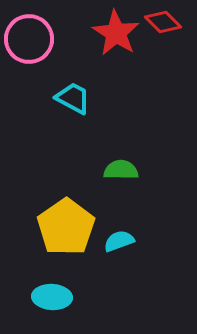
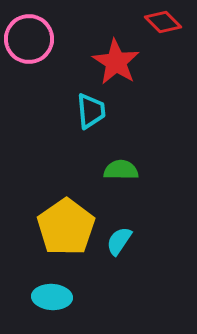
red star: moved 29 px down
cyan trapezoid: moved 18 px right, 13 px down; rotated 57 degrees clockwise
cyan semicircle: rotated 36 degrees counterclockwise
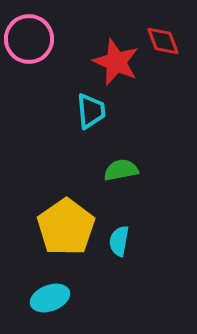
red diamond: moved 19 px down; rotated 24 degrees clockwise
red star: rotated 9 degrees counterclockwise
green semicircle: rotated 12 degrees counterclockwise
cyan semicircle: rotated 24 degrees counterclockwise
cyan ellipse: moved 2 px left, 1 px down; rotated 24 degrees counterclockwise
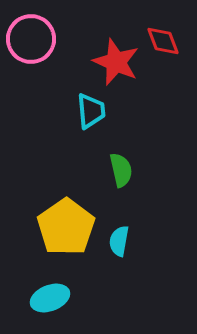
pink circle: moved 2 px right
green semicircle: rotated 88 degrees clockwise
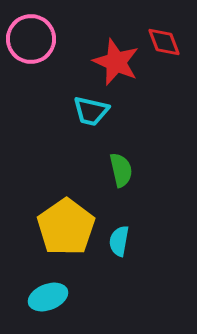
red diamond: moved 1 px right, 1 px down
cyan trapezoid: rotated 108 degrees clockwise
cyan ellipse: moved 2 px left, 1 px up
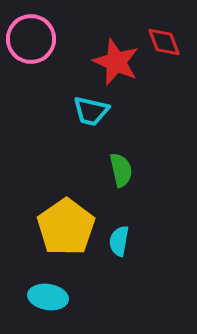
cyan ellipse: rotated 30 degrees clockwise
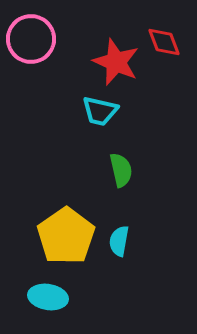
cyan trapezoid: moved 9 px right
yellow pentagon: moved 9 px down
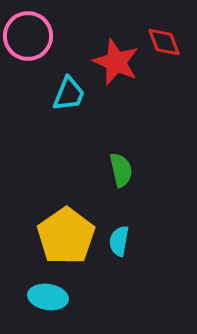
pink circle: moved 3 px left, 3 px up
cyan trapezoid: moved 31 px left, 17 px up; rotated 81 degrees counterclockwise
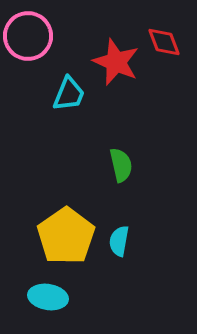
green semicircle: moved 5 px up
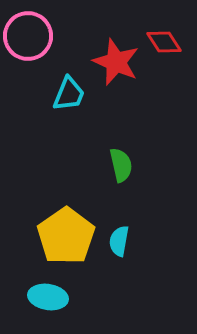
red diamond: rotated 12 degrees counterclockwise
